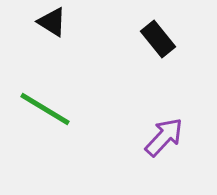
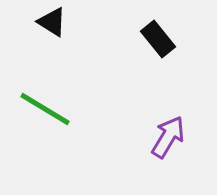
purple arrow: moved 4 px right; rotated 12 degrees counterclockwise
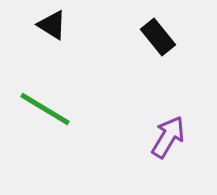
black triangle: moved 3 px down
black rectangle: moved 2 px up
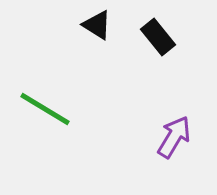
black triangle: moved 45 px right
purple arrow: moved 6 px right
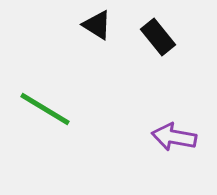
purple arrow: rotated 111 degrees counterclockwise
